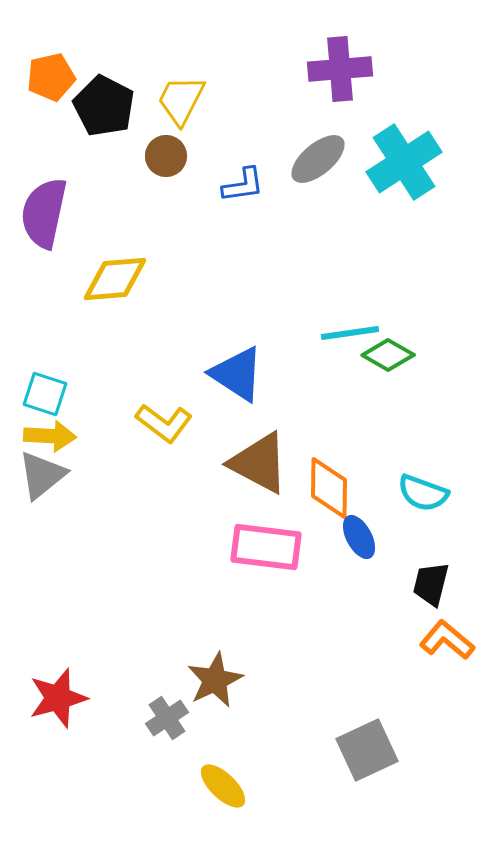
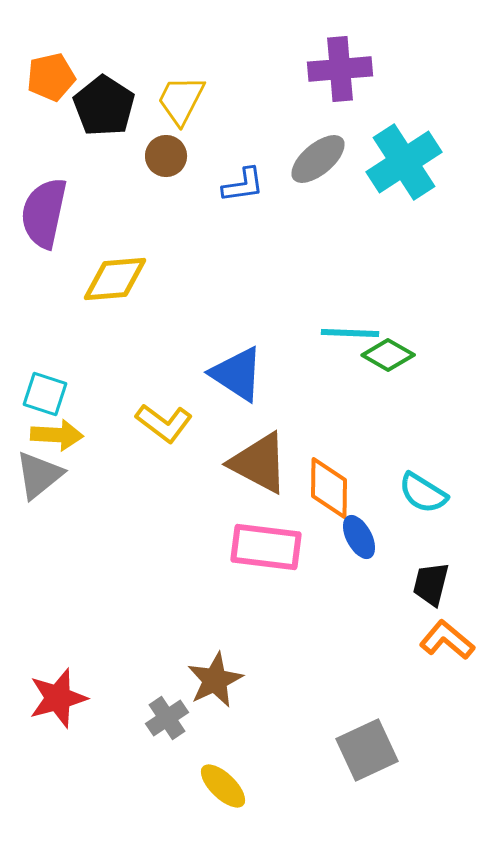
black pentagon: rotated 6 degrees clockwise
cyan line: rotated 10 degrees clockwise
yellow arrow: moved 7 px right, 1 px up
gray triangle: moved 3 px left
cyan semicircle: rotated 12 degrees clockwise
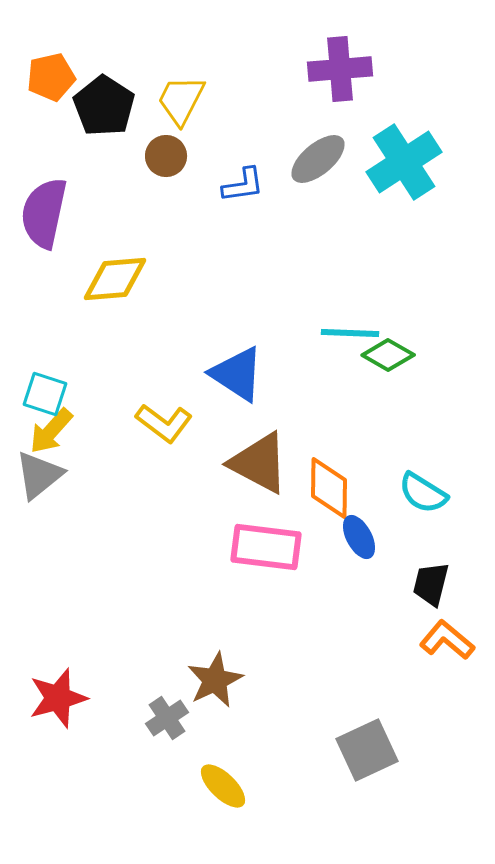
yellow arrow: moved 6 px left, 4 px up; rotated 129 degrees clockwise
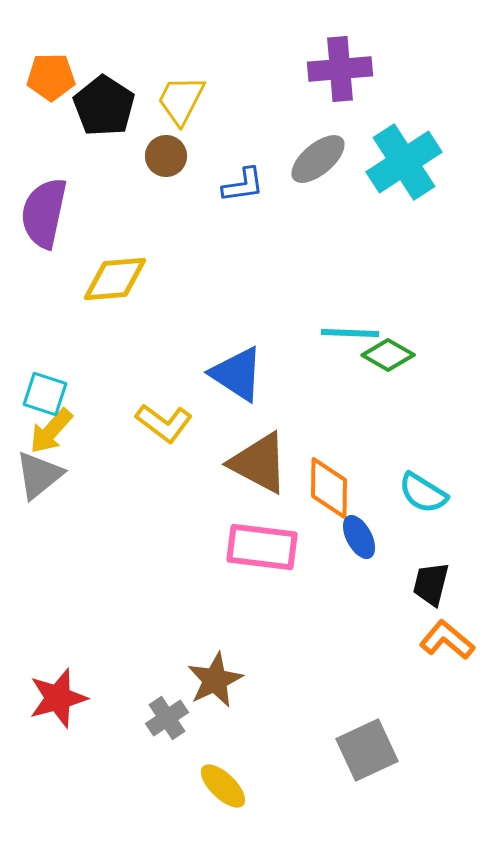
orange pentagon: rotated 12 degrees clockwise
pink rectangle: moved 4 px left
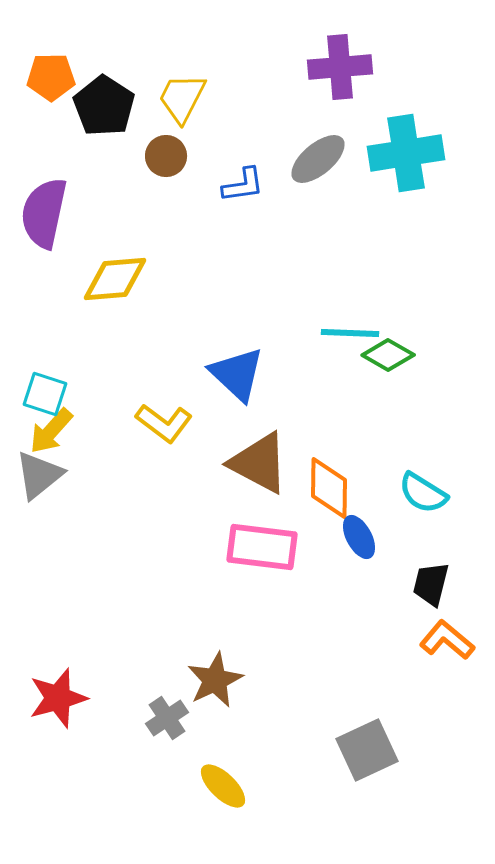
purple cross: moved 2 px up
yellow trapezoid: moved 1 px right, 2 px up
cyan cross: moved 2 px right, 9 px up; rotated 24 degrees clockwise
blue triangle: rotated 10 degrees clockwise
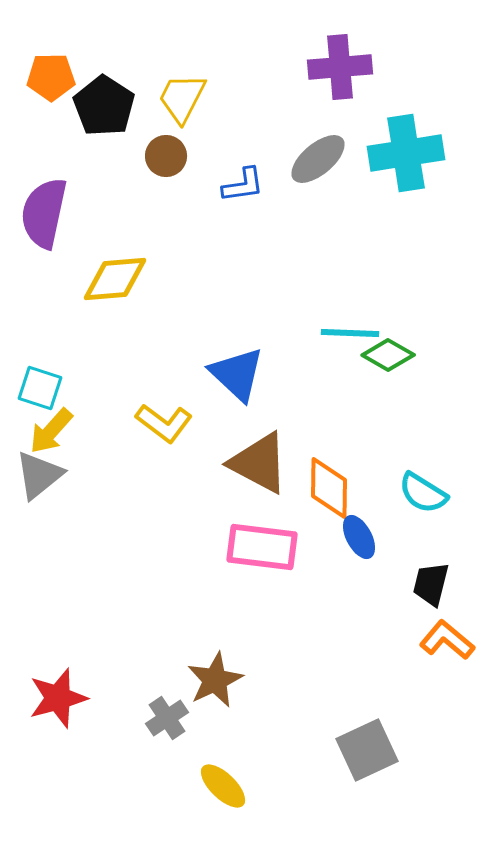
cyan square: moved 5 px left, 6 px up
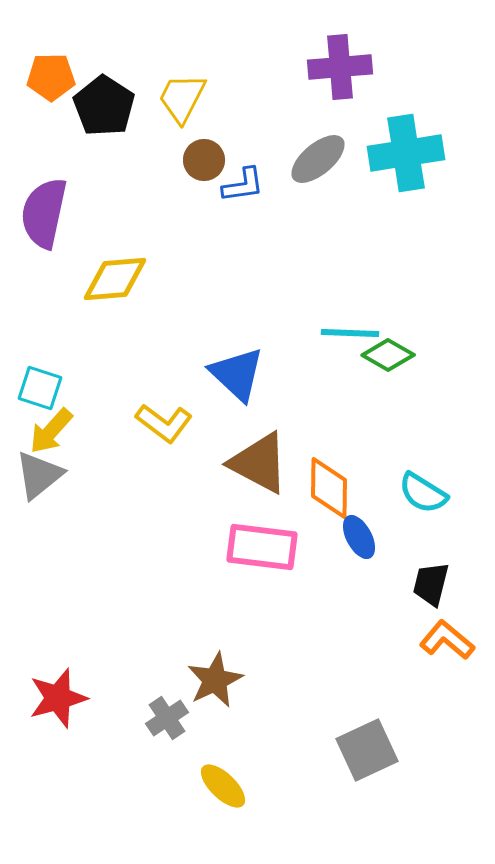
brown circle: moved 38 px right, 4 px down
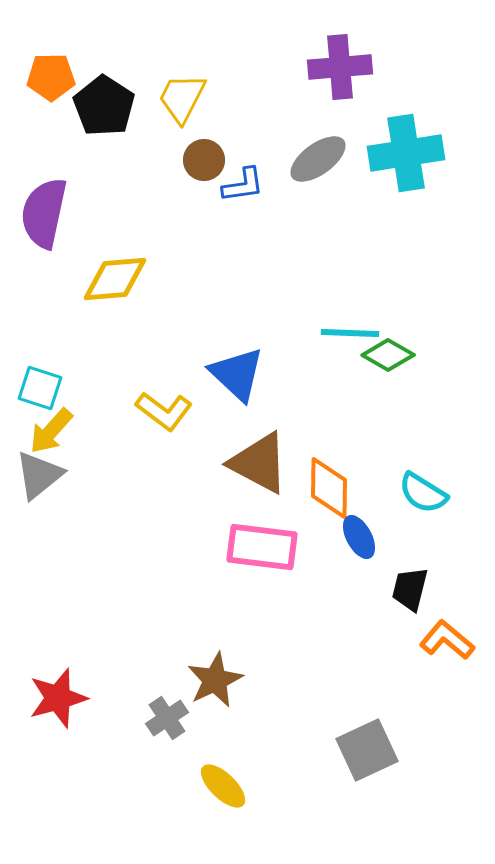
gray ellipse: rotated 4 degrees clockwise
yellow L-shape: moved 12 px up
black trapezoid: moved 21 px left, 5 px down
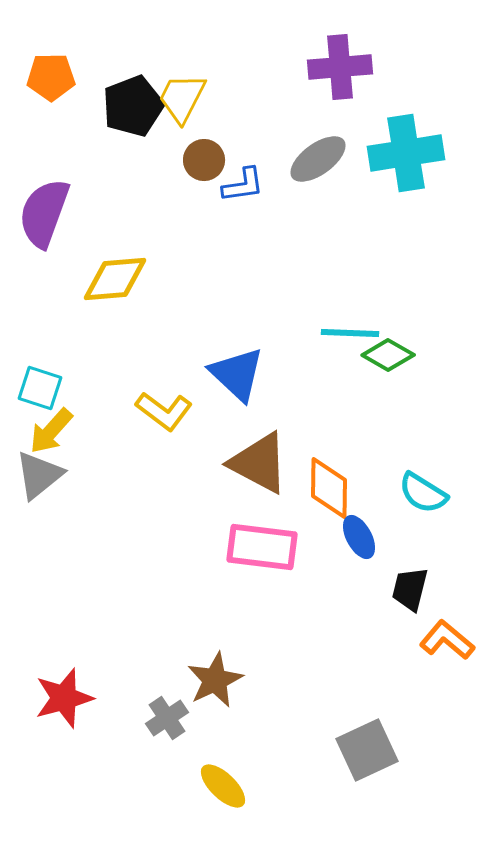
black pentagon: moved 29 px right; rotated 18 degrees clockwise
purple semicircle: rotated 8 degrees clockwise
red star: moved 6 px right
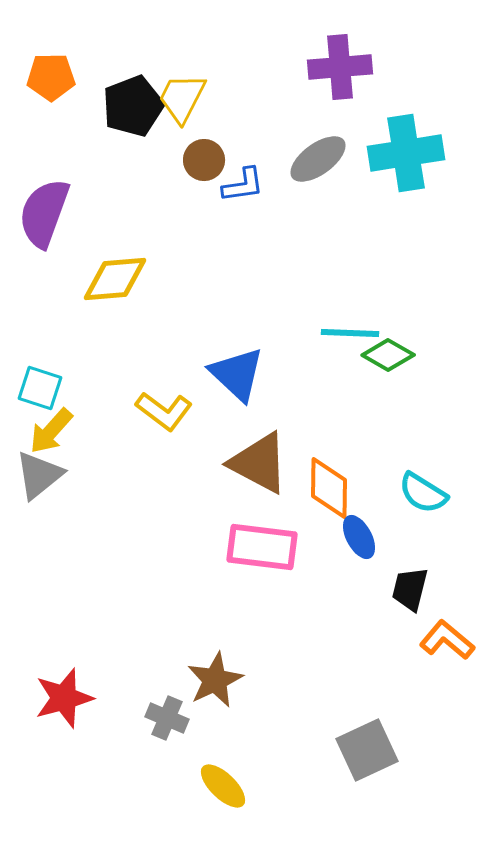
gray cross: rotated 33 degrees counterclockwise
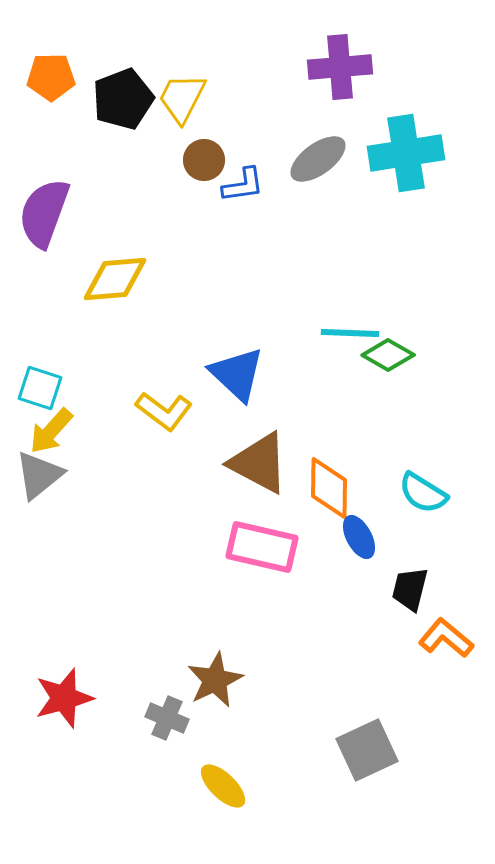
black pentagon: moved 10 px left, 7 px up
pink rectangle: rotated 6 degrees clockwise
orange L-shape: moved 1 px left, 2 px up
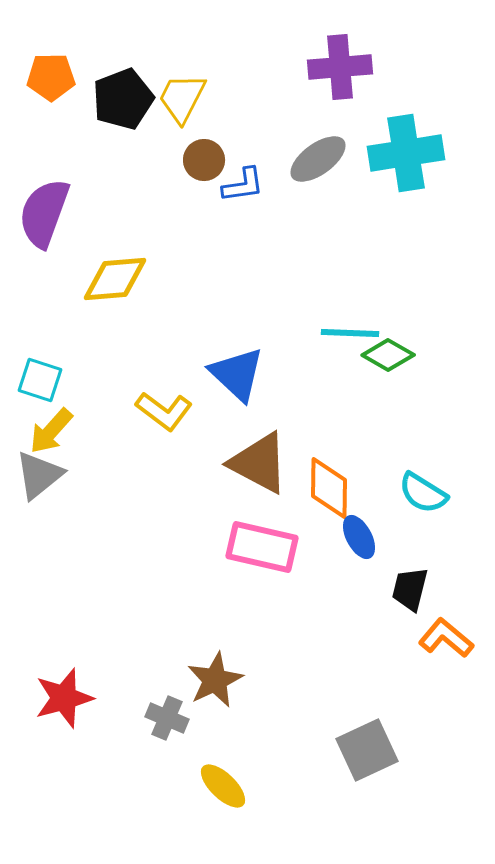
cyan square: moved 8 px up
